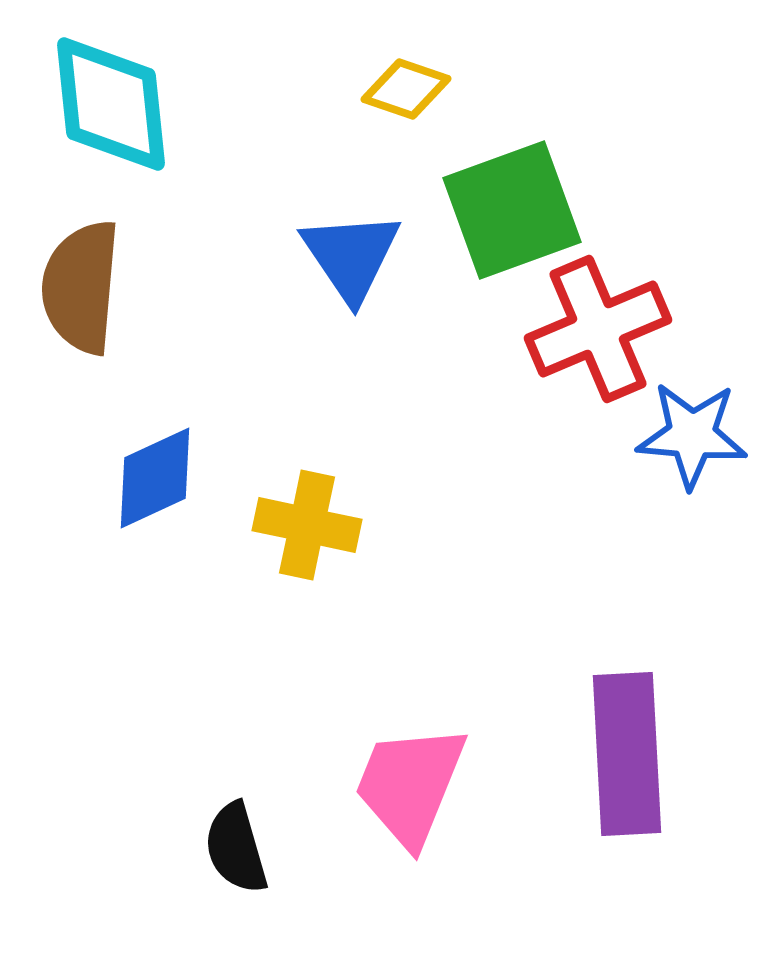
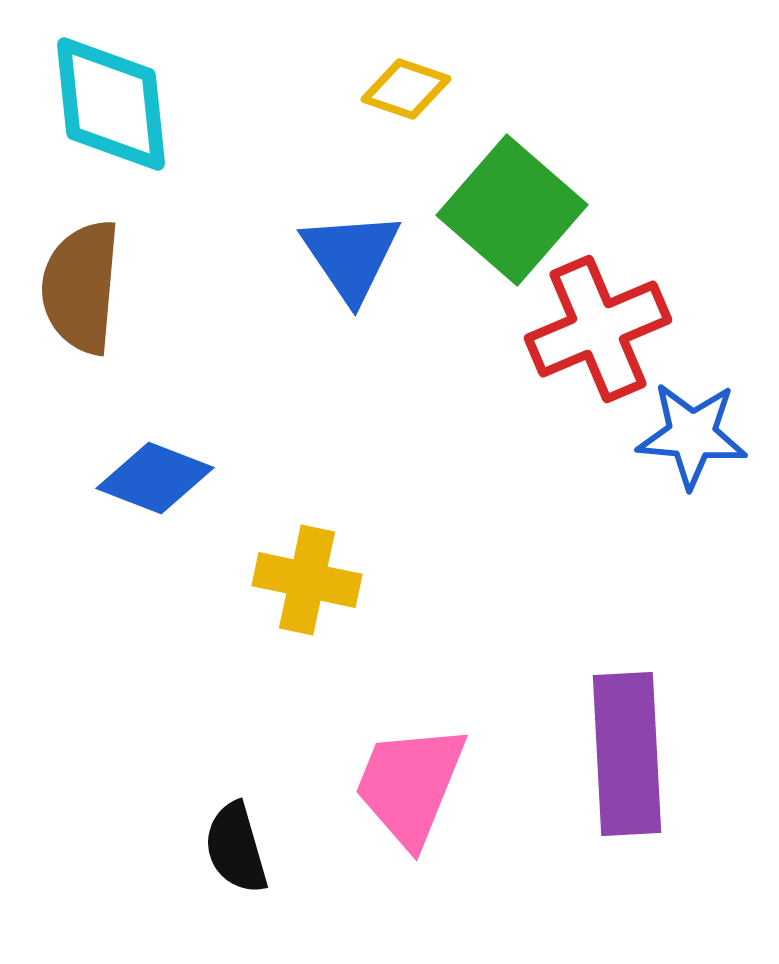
green square: rotated 29 degrees counterclockwise
blue diamond: rotated 46 degrees clockwise
yellow cross: moved 55 px down
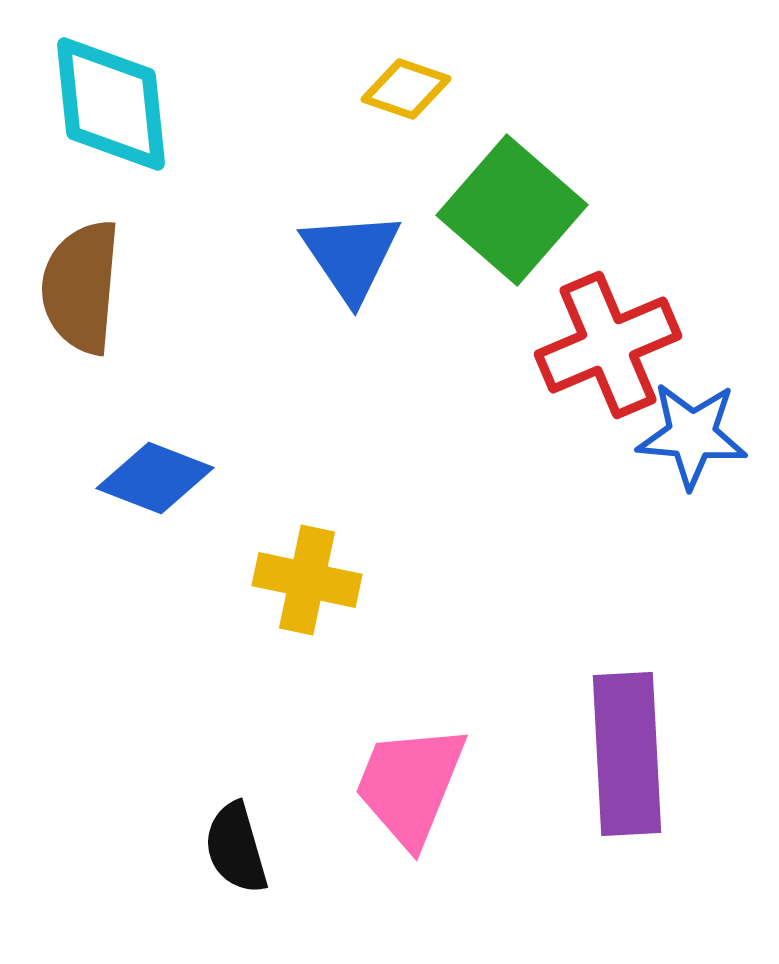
red cross: moved 10 px right, 16 px down
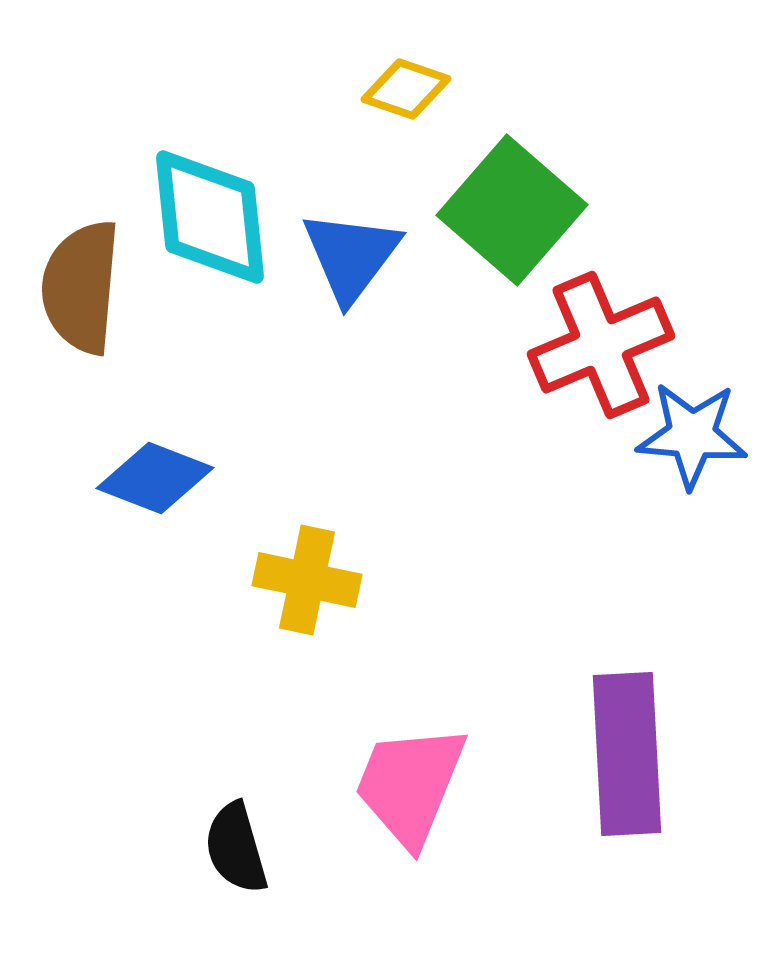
cyan diamond: moved 99 px right, 113 px down
blue triangle: rotated 11 degrees clockwise
red cross: moved 7 px left
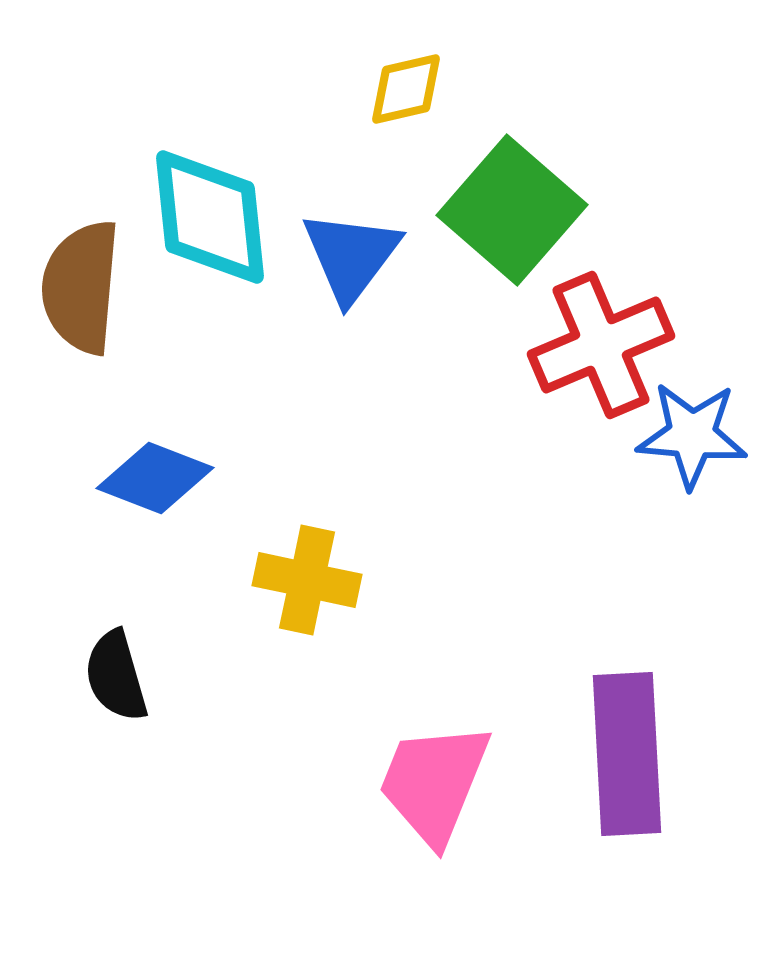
yellow diamond: rotated 32 degrees counterclockwise
pink trapezoid: moved 24 px right, 2 px up
black semicircle: moved 120 px left, 172 px up
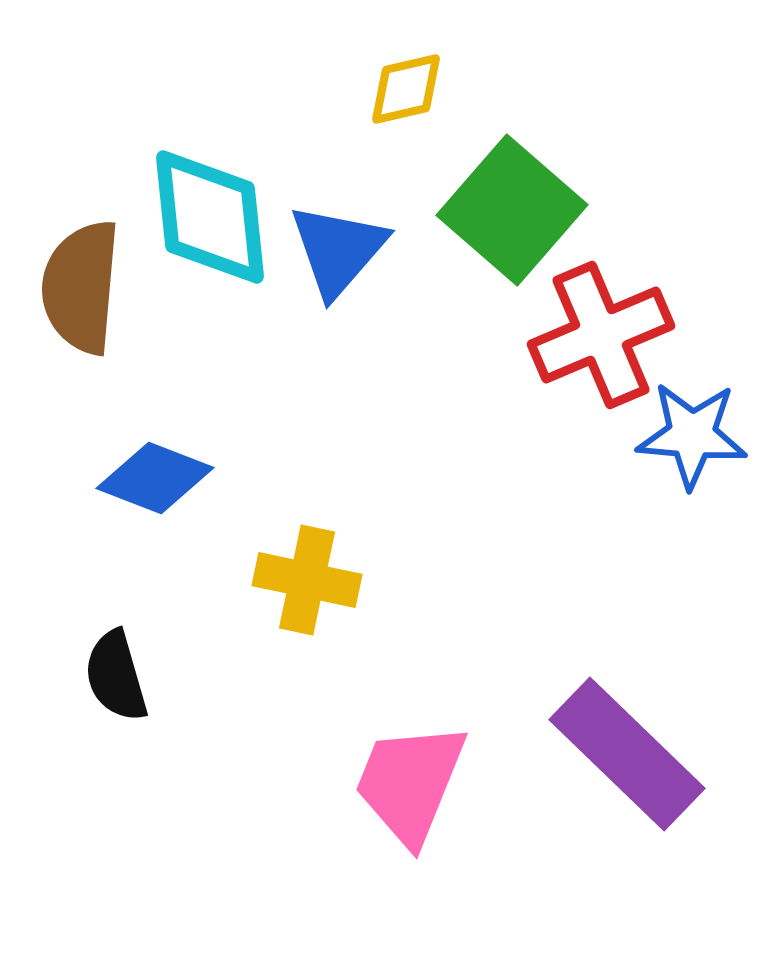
blue triangle: moved 13 px left, 6 px up; rotated 4 degrees clockwise
red cross: moved 10 px up
purple rectangle: rotated 43 degrees counterclockwise
pink trapezoid: moved 24 px left
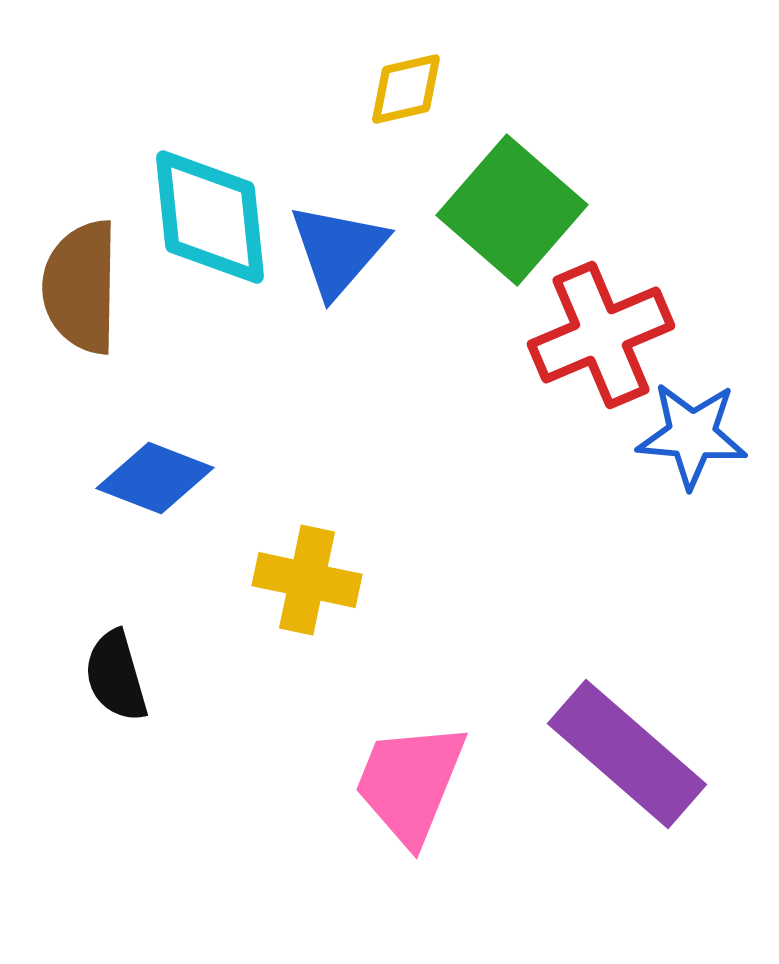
brown semicircle: rotated 4 degrees counterclockwise
purple rectangle: rotated 3 degrees counterclockwise
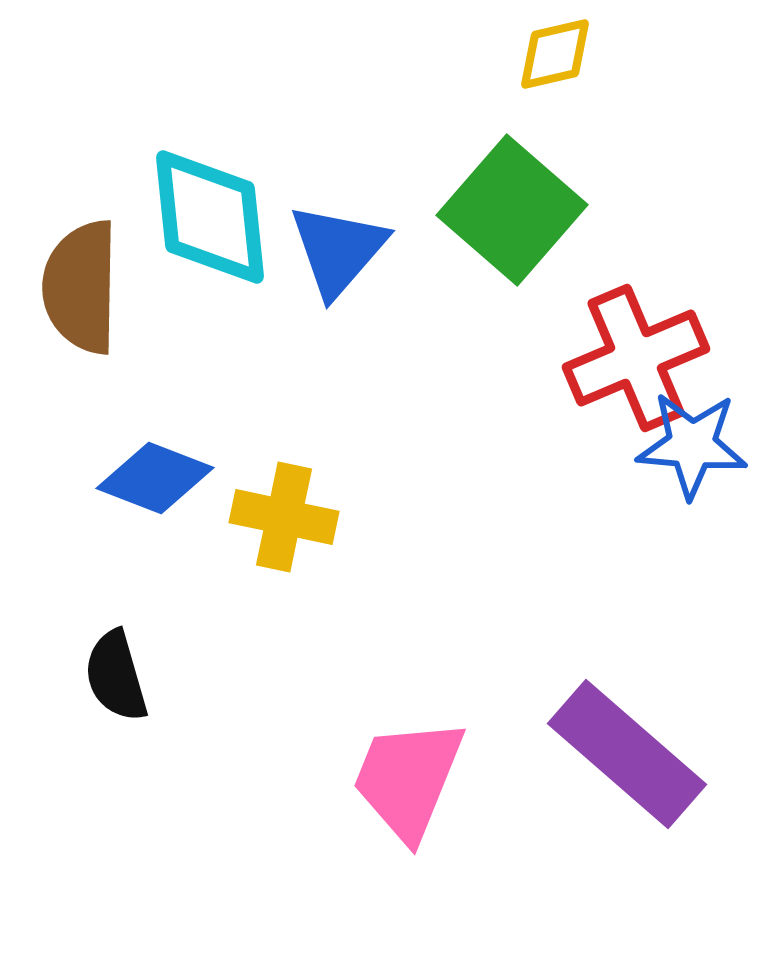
yellow diamond: moved 149 px right, 35 px up
red cross: moved 35 px right, 23 px down
blue star: moved 10 px down
yellow cross: moved 23 px left, 63 px up
pink trapezoid: moved 2 px left, 4 px up
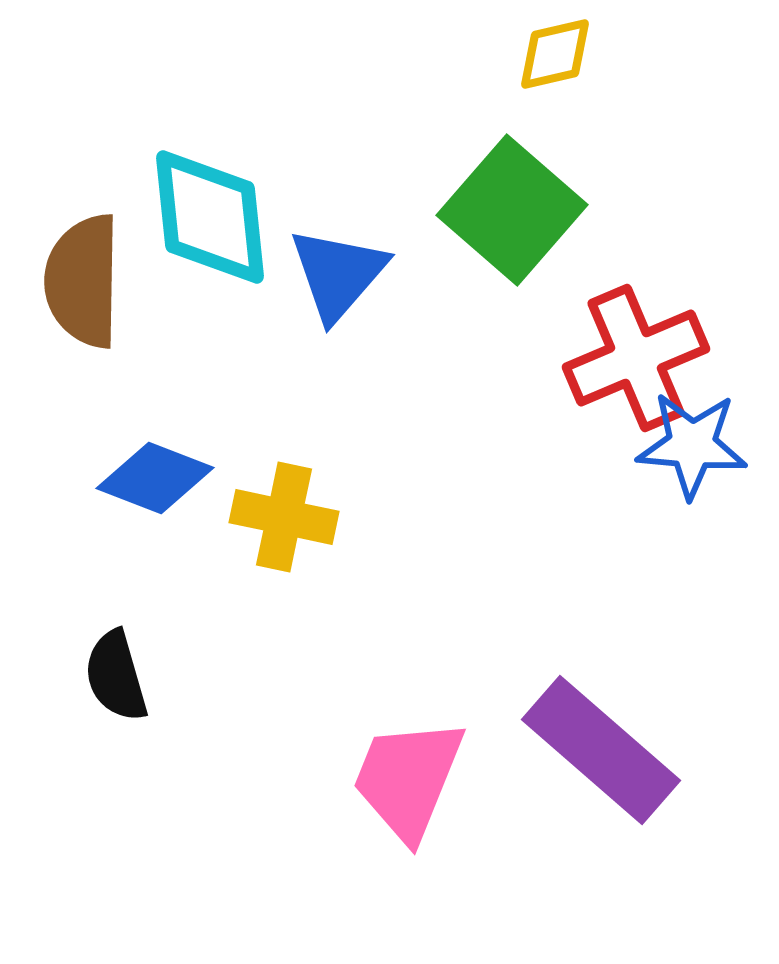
blue triangle: moved 24 px down
brown semicircle: moved 2 px right, 6 px up
purple rectangle: moved 26 px left, 4 px up
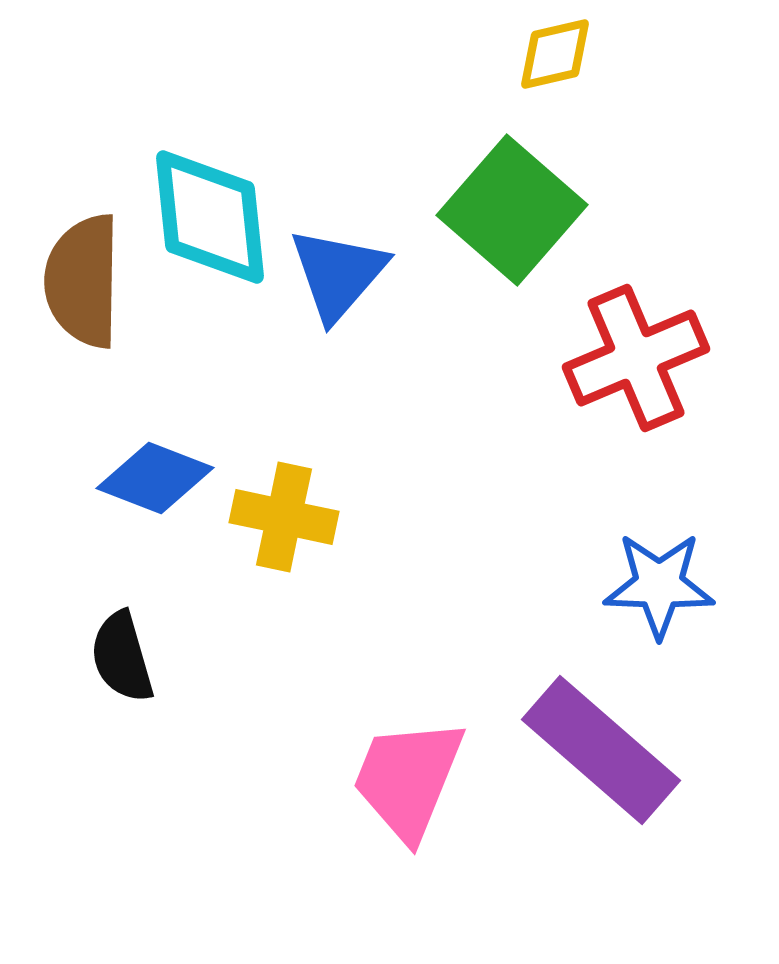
blue star: moved 33 px left, 140 px down; rotated 3 degrees counterclockwise
black semicircle: moved 6 px right, 19 px up
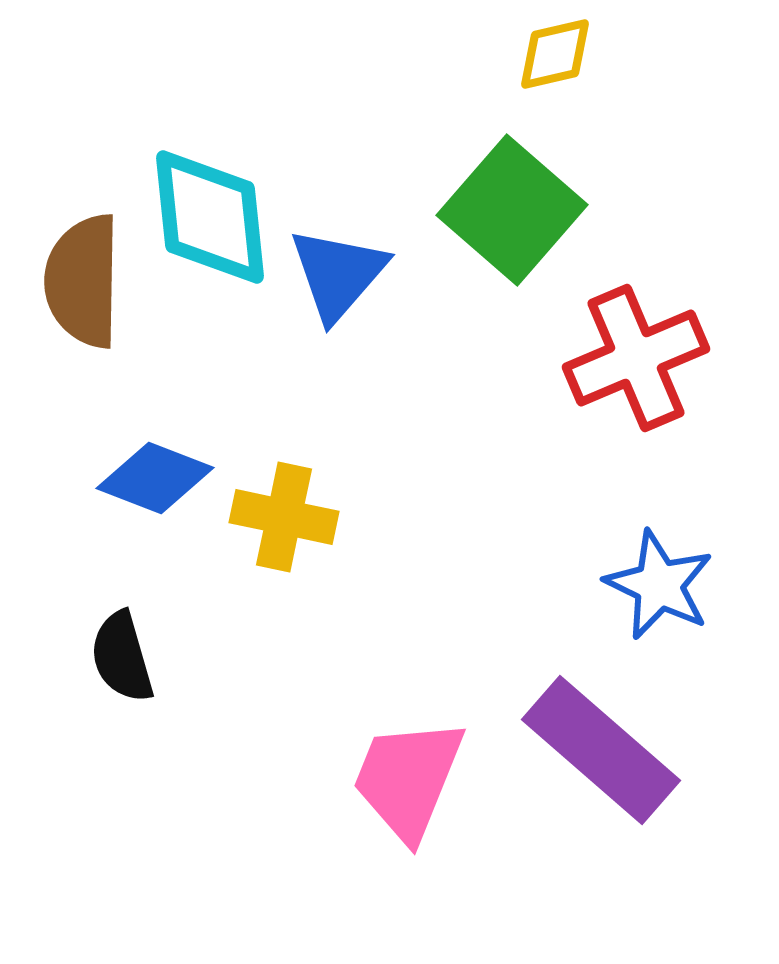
blue star: rotated 24 degrees clockwise
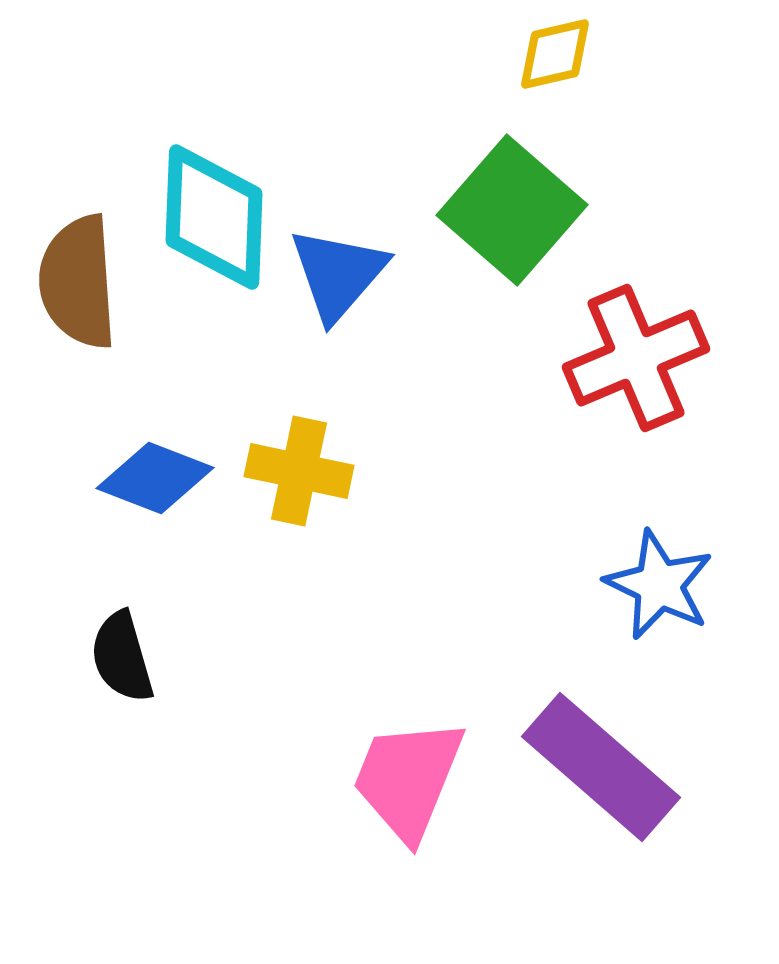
cyan diamond: moved 4 px right; rotated 8 degrees clockwise
brown semicircle: moved 5 px left, 1 px down; rotated 5 degrees counterclockwise
yellow cross: moved 15 px right, 46 px up
purple rectangle: moved 17 px down
